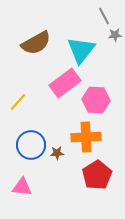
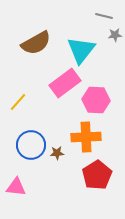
gray line: rotated 48 degrees counterclockwise
pink triangle: moved 6 px left
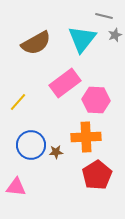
gray star: rotated 16 degrees counterclockwise
cyan triangle: moved 1 px right, 11 px up
brown star: moved 1 px left, 1 px up
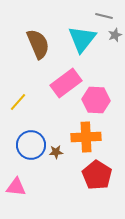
brown semicircle: moved 2 px right, 1 px down; rotated 84 degrees counterclockwise
pink rectangle: moved 1 px right
red pentagon: rotated 8 degrees counterclockwise
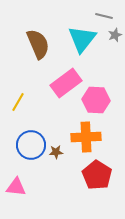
yellow line: rotated 12 degrees counterclockwise
